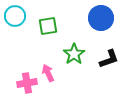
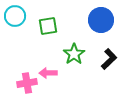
blue circle: moved 2 px down
black L-shape: rotated 25 degrees counterclockwise
pink arrow: rotated 66 degrees counterclockwise
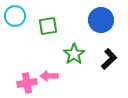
pink arrow: moved 1 px right, 3 px down
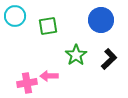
green star: moved 2 px right, 1 px down
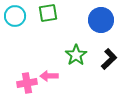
green square: moved 13 px up
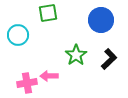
cyan circle: moved 3 px right, 19 px down
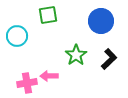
green square: moved 2 px down
blue circle: moved 1 px down
cyan circle: moved 1 px left, 1 px down
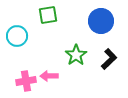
pink cross: moved 1 px left, 2 px up
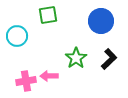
green star: moved 3 px down
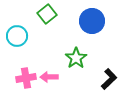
green square: moved 1 px left, 1 px up; rotated 30 degrees counterclockwise
blue circle: moved 9 px left
black L-shape: moved 20 px down
pink arrow: moved 1 px down
pink cross: moved 3 px up
